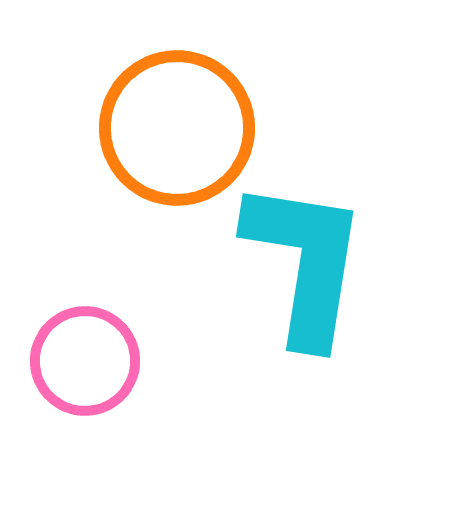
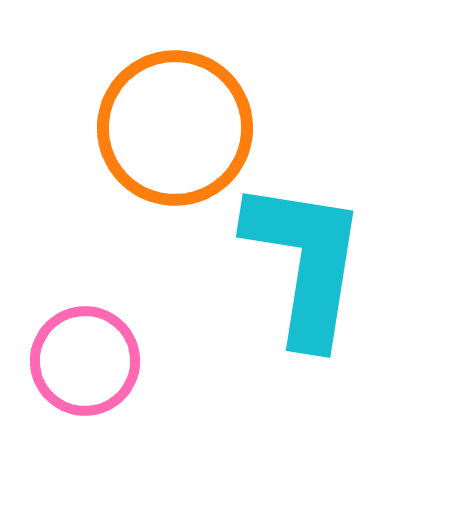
orange circle: moved 2 px left
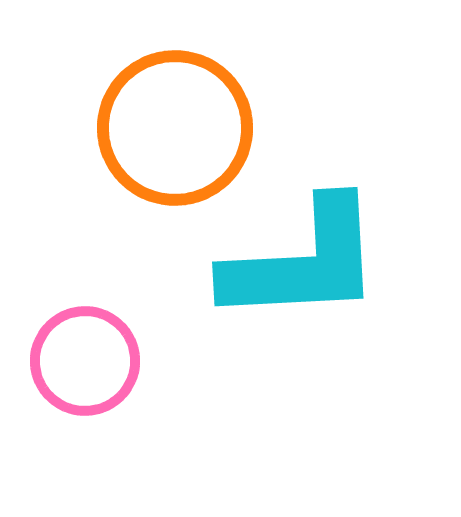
cyan L-shape: moved 2 px left; rotated 78 degrees clockwise
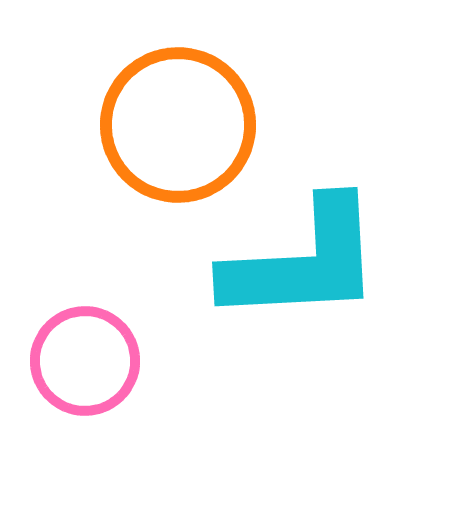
orange circle: moved 3 px right, 3 px up
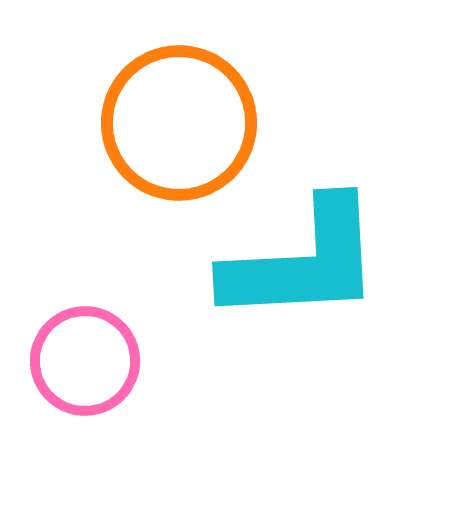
orange circle: moved 1 px right, 2 px up
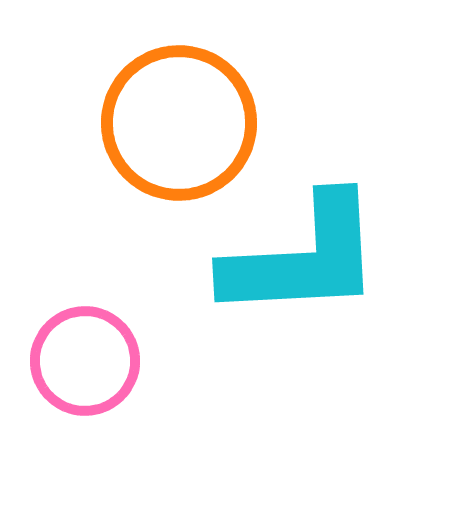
cyan L-shape: moved 4 px up
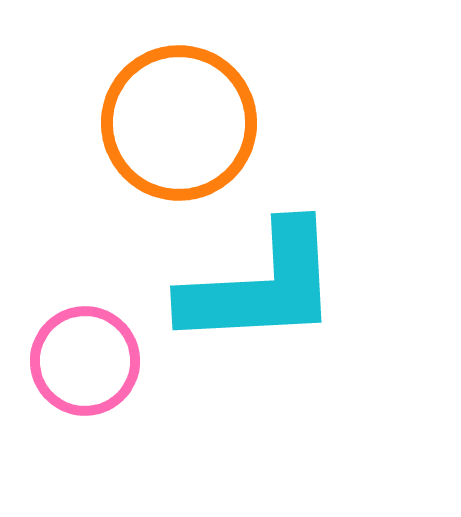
cyan L-shape: moved 42 px left, 28 px down
